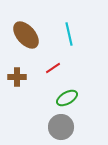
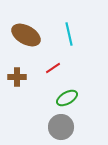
brown ellipse: rotated 20 degrees counterclockwise
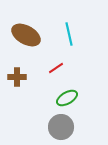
red line: moved 3 px right
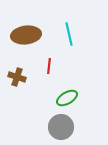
brown ellipse: rotated 36 degrees counterclockwise
red line: moved 7 px left, 2 px up; rotated 49 degrees counterclockwise
brown cross: rotated 18 degrees clockwise
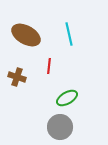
brown ellipse: rotated 36 degrees clockwise
gray circle: moved 1 px left
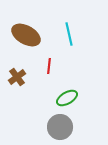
brown cross: rotated 36 degrees clockwise
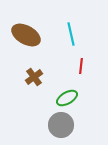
cyan line: moved 2 px right
red line: moved 32 px right
brown cross: moved 17 px right
gray circle: moved 1 px right, 2 px up
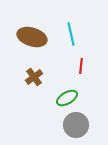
brown ellipse: moved 6 px right, 2 px down; rotated 12 degrees counterclockwise
gray circle: moved 15 px right
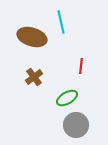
cyan line: moved 10 px left, 12 px up
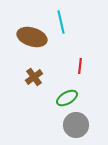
red line: moved 1 px left
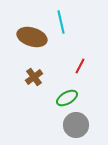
red line: rotated 21 degrees clockwise
